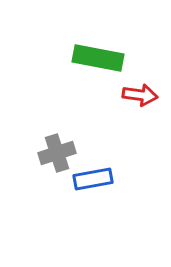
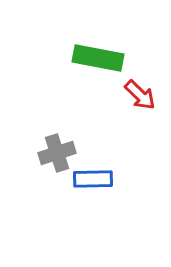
red arrow: rotated 36 degrees clockwise
blue rectangle: rotated 9 degrees clockwise
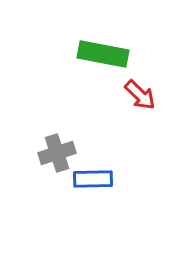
green rectangle: moved 5 px right, 4 px up
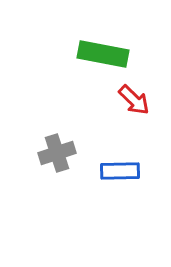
red arrow: moved 6 px left, 5 px down
blue rectangle: moved 27 px right, 8 px up
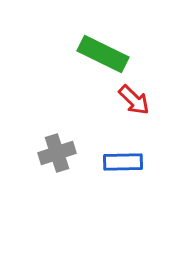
green rectangle: rotated 15 degrees clockwise
blue rectangle: moved 3 px right, 9 px up
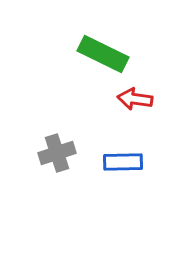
red arrow: moved 1 px right, 1 px up; rotated 144 degrees clockwise
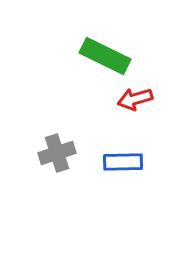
green rectangle: moved 2 px right, 2 px down
red arrow: rotated 24 degrees counterclockwise
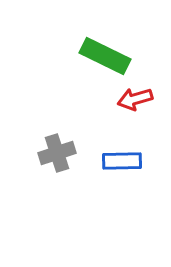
blue rectangle: moved 1 px left, 1 px up
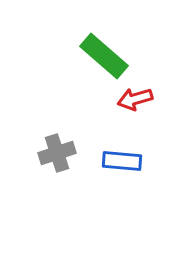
green rectangle: moved 1 px left; rotated 15 degrees clockwise
blue rectangle: rotated 6 degrees clockwise
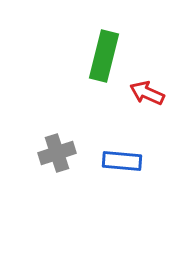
green rectangle: rotated 63 degrees clockwise
red arrow: moved 12 px right, 6 px up; rotated 40 degrees clockwise
